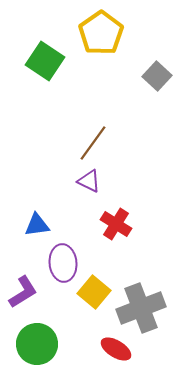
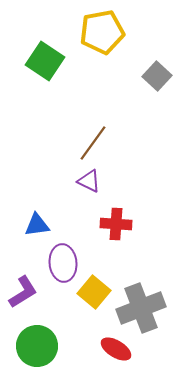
yellow pentagon: moved 1 px right, 1 px up; rotated 24 degrees clockwise
red cross: rotated 28 degrees counterclockwise
green circle: moved 2 px down
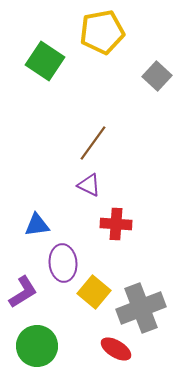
purple triangle: moved 4 px down
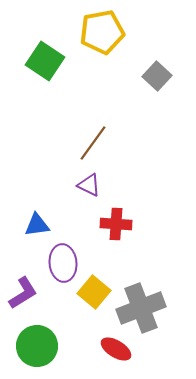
purple L-shape: moved 1 px down
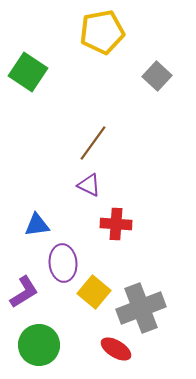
green square: moved 17 px left, 11 px down
purple L-shape: moved 1 px right, 1 px up
green circle: moved 2 px right, 1 px up
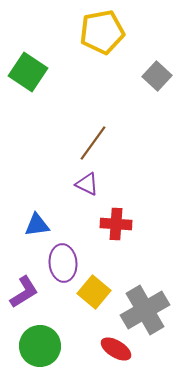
purple triangle: moved 2 px left, 1 px up
gray cross: moved 4 px right, 2 px down; rotated 9 degrees counterclockwise
green circle: moved 1 px right, 1 px down
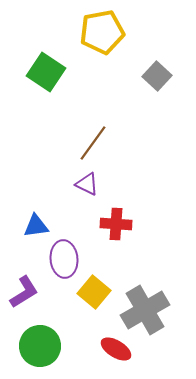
green square: moved 18 px right
blue triangle: moved 1 px left, 1 px down
purple ellipse: moved 1 px right, 4 px up
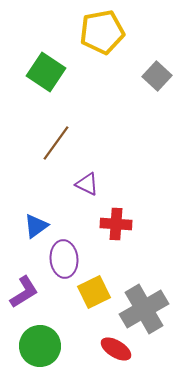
brown line: moved 37 px left
blue triangle: rotated 28 degrees counterclockwise
yellow square: rotated 24 degrees clockwise
gray cross: moved 1 px left, 1 px up
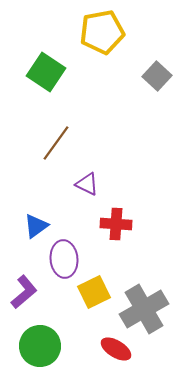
purple L-shape: rotated 8 degrees counterclockwise
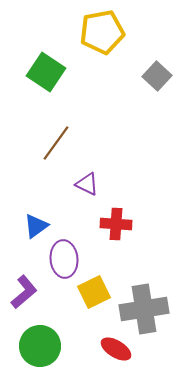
gray cross: rotated 21 degrees clockwise
